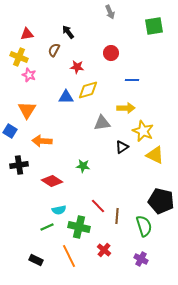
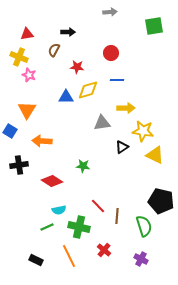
gray arrow: rotated 72 degrees counterclockwise
black arrow: rotated 128 degrees clockwise
blue line: moved 15 px left
yellow star: rotated 15 degrees counterclockwise
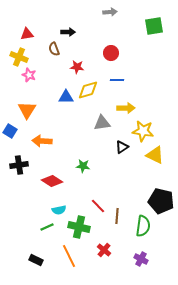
brown semicircle: moved 1 px up; rotated 48 degrees counterclockwise
green semicircle: moved 1 px left; rotated 25 degrees clockwise
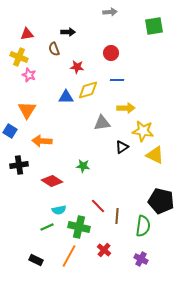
orange line: rotated 55 degrees clockwise
